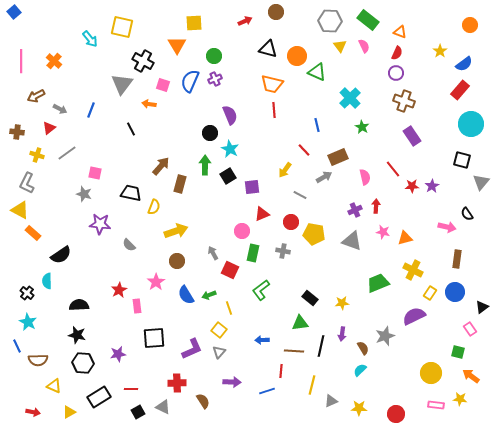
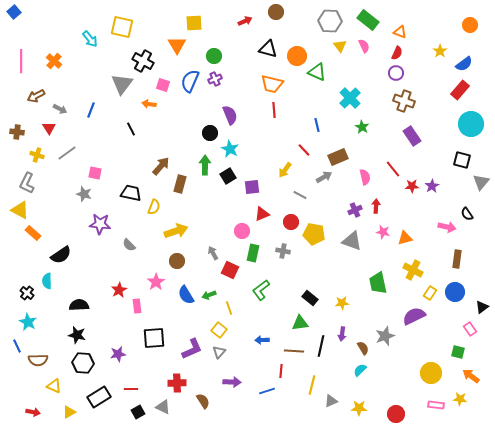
red triangle at (49, 128): rotated 24 degrees counterclockwise
green trapezoid at (378, 283): rotated 80 degrees counterclockwise
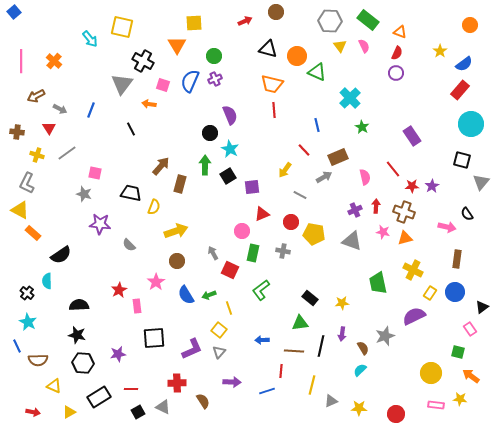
brown cross at (404, 101): moved 111 px down
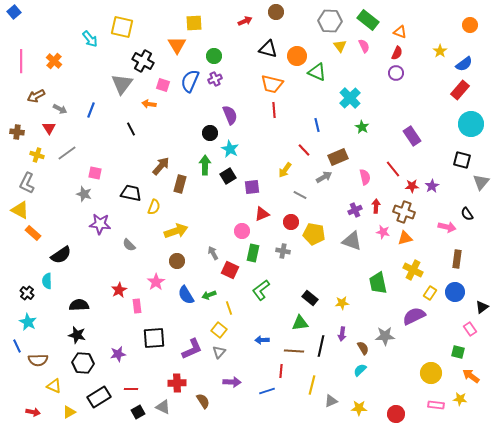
gray star at (385, 336): rotated 18 degrees clockwise
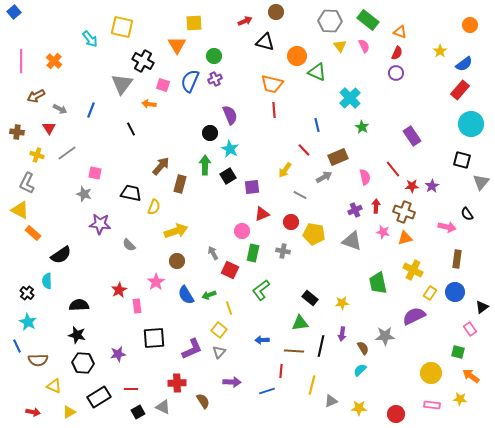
black triangle at (268, 49): moved 3 px left, 7 px up
pink rectangle at (436, 405): moved 4 px left
